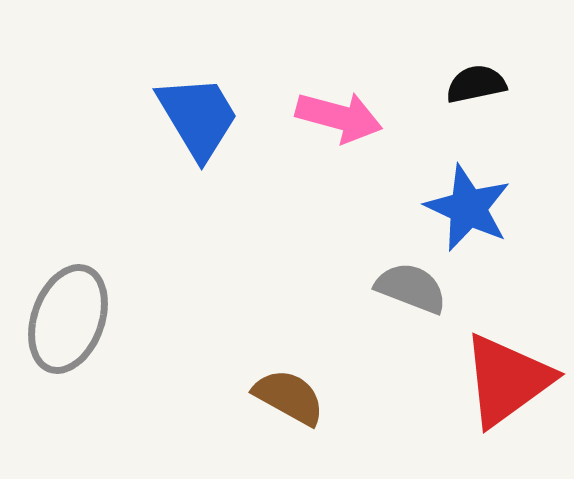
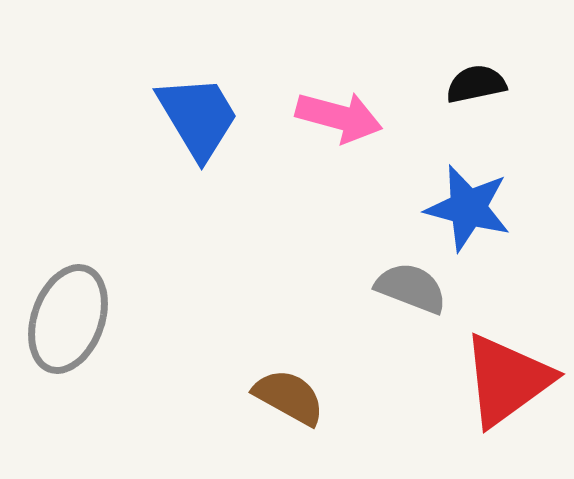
blue star: rotated 10 degrees counterclockwise
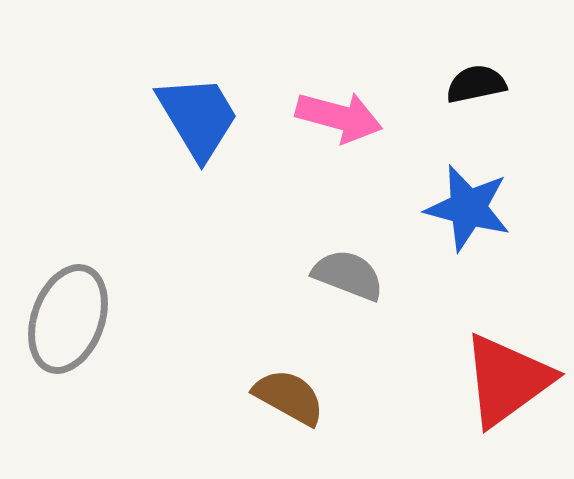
gray semicircle: moved 63 px left, 13 px up
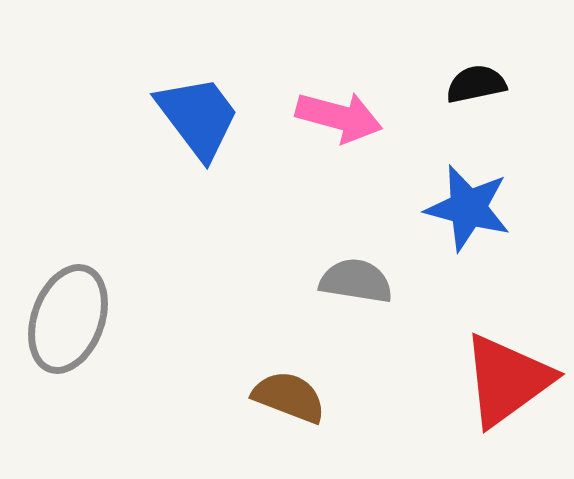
blue trapezoid: rotated 6 degrees counterclockwise
gray semicircle: moved 8 px right, 6 px down; rotated 12 degrees counterclockwise
brown semicircle: rotated 8 degrees counterclockwise
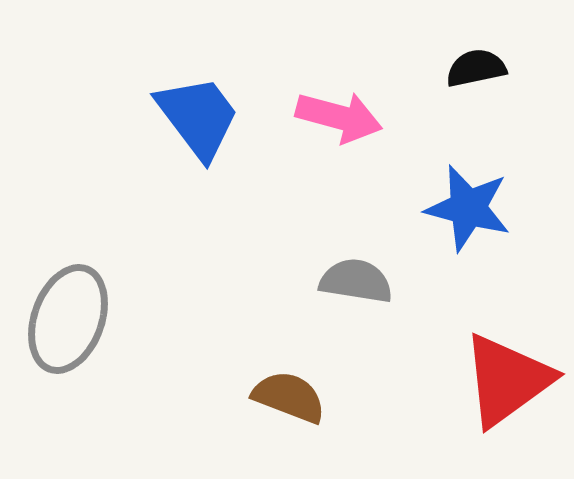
black semicircle: moved 16 px up
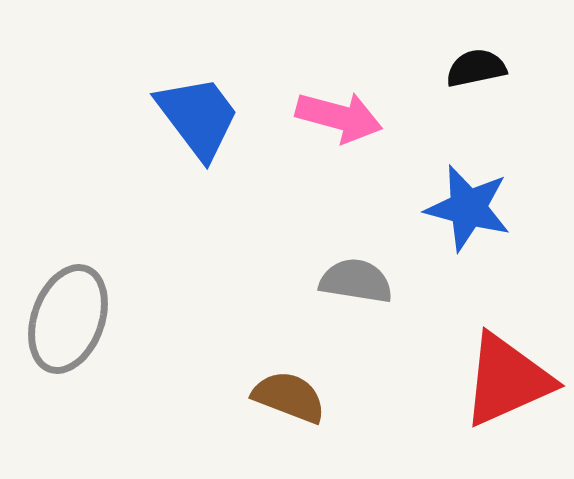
red triangle: rotated 12 degrees clockwise
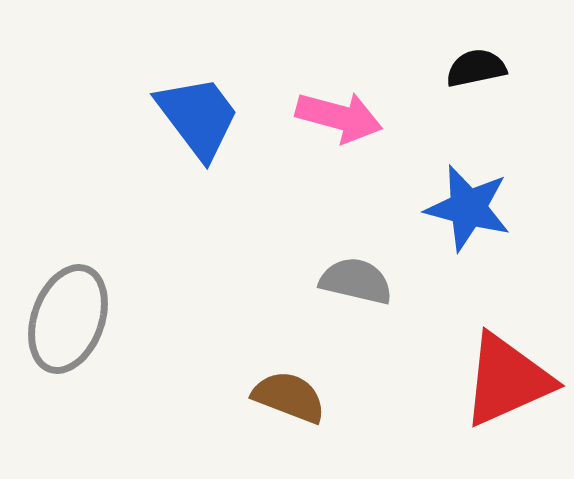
gray semicircle: rotated 4 degrees clockwise
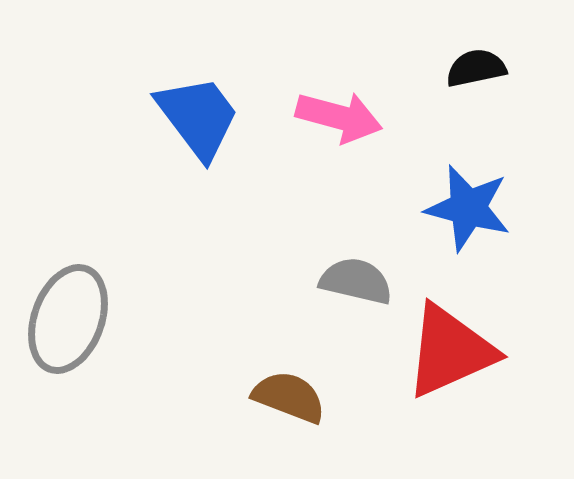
red triangle: moved 57 px left, 29 px up
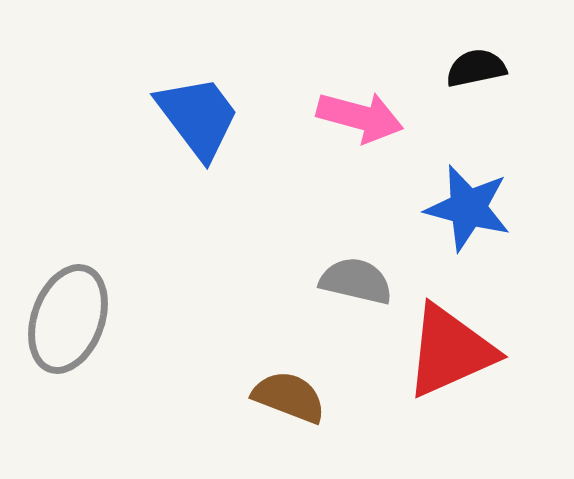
pink arrow: moved 21 px right
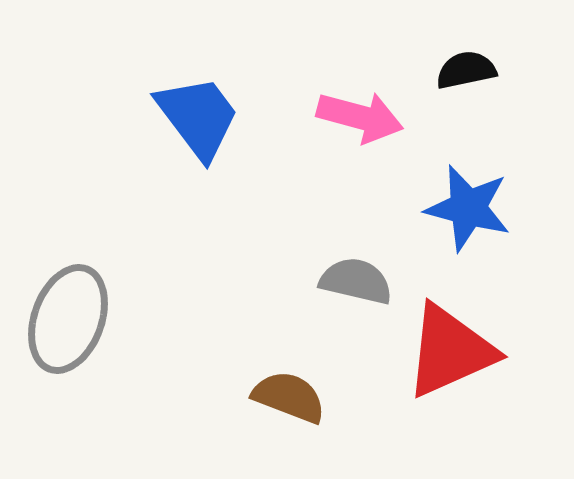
black semicircle: moved 10 px left, 2 px down
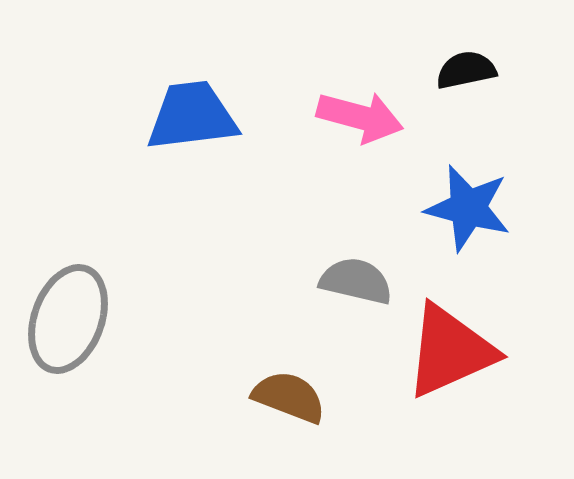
blue trapezoid: moved 6 px left, 1 px up; rotated 60 degrees counterclockwise
